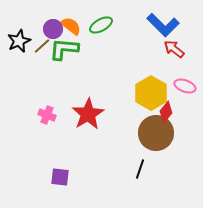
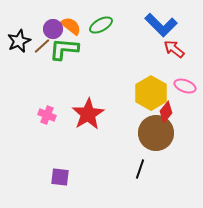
blue L-shape: moved 2 px left
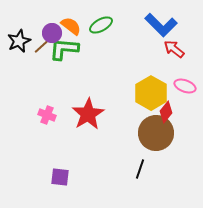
purple circle: moved 1 px left, 4 px down
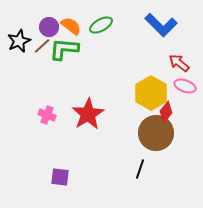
purple circle: moved 3 px left, 6 px up
red arrow: moved 5 px right, 14 px down
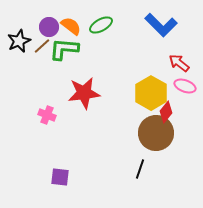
red star: moved 4 px left, 21 px up; rotated 24 degrees clockwise
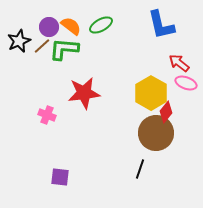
blue L-shape: rotated 32 degrees clockwise
pink ellipse: moved 1 px right, 3 px up
